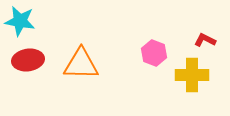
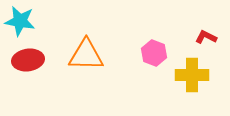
red L-shape: moved 1 px right, 3 px up
orange triangle: moved 5 px right, 9 px up
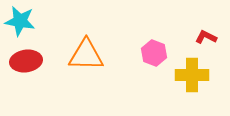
red ellipse: moved 2 px left, 1 px down
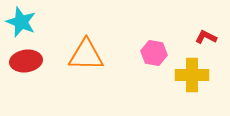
cyan star: moved 1 px right, 1 px down; rotated 12 degrees clockwise
pink hexagon: rotated 10 degrees counterclockwise
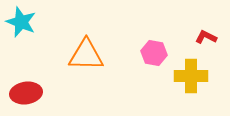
red ellipse: moved 32 px down
yellow cross: moved 1 px left, 1 px down
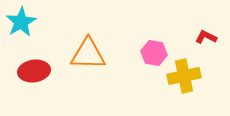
cyan star: rotated 20 degrees clockwise
orange triangle: moved 2 px right, 1 px up
yellow cross: moved 7 px left; rotated 12 degrees counterclockwise
red ellipse: moved 8 px right, 22 px up
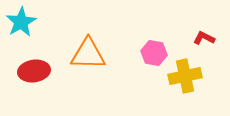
red L-shape: moved 2 px left, 1 px down
yellow cross: moved 1 px right
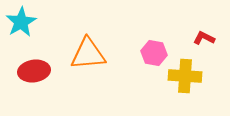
orange triangle: rotated 6 degrees counterclockwise
yellow cross: rotated 16 degrees clockwise
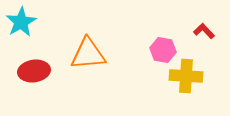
red L-shape: moved 7 px up; rotated 20 degrees clockwise
pink hexagon: moved 9 px right, 3 px up
yellow cross: moved 1 px right
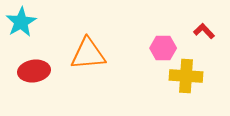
pink hexagon: moved 2 px up; rotated 10 degrees counterclockwise
